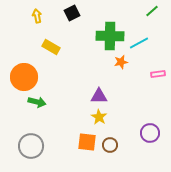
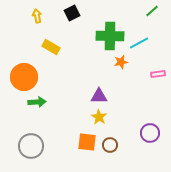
green arrow: rotated 18 degrees counterclockwise
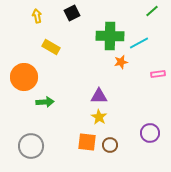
green arrow: moved 8 px right
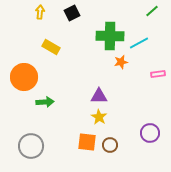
yellow arrow: moved 3 px right, 4 px up; rotated 16 degrees clockwise
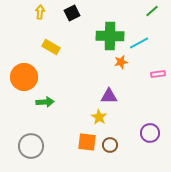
purple triangle: moved 10 px right
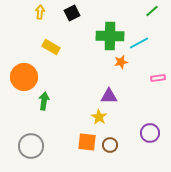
pink rectangle: moved 4 px down
green arrow: moved 1 px left, 1 px up; rotated 78 degrees counterclockwise
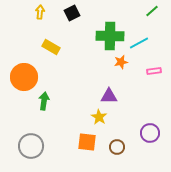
pink rectangle: moved 4 px left, 7 px up
brown circle: moved 7 px right, 2 px down
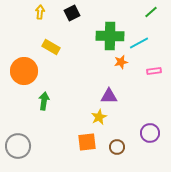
green line: moved 1 px left, 1 px down
orange circle: moved 6 px up
yellow star: rotated 14 degrees clockwise
orange square: rotated 12 degrees counterclockwise
gray circle: moved 13 px left
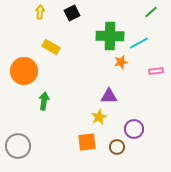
pink rectangle: moved 2 px right
purple circle: moved 16 px left, 4 px up
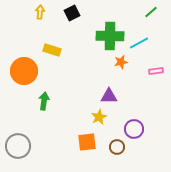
yellow rectangle: moved 1 px right, 3 px down; rotated 12 degrees counterclockwise
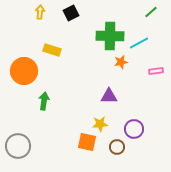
black square: moved 1 px left
yellow star: moved 1 px right, 7 px down; rotated 21 degrees clockwise
orange square: rotated 18 degrees clockwise
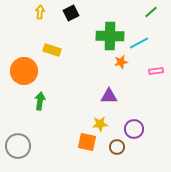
green arrow: moved 4 px left
